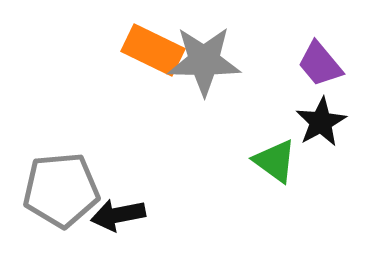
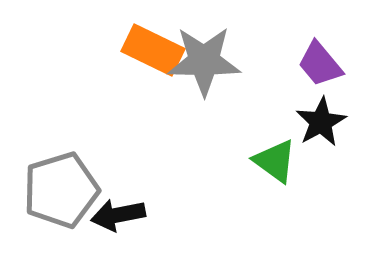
gray pentagon: rotated 12 degrees counterclockwise
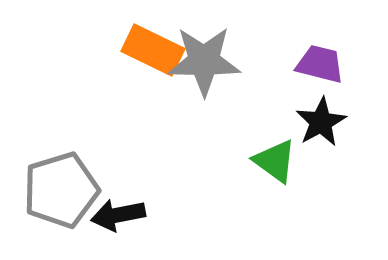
purple trapezoid: rotated 144 degrees clockwise
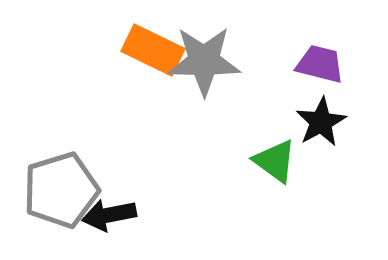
black arrow: moved 9 px left
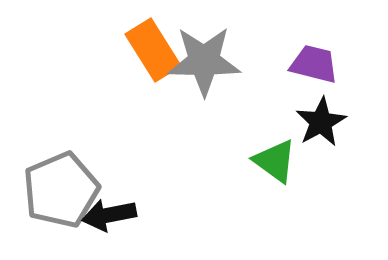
orange rectangle: rotated 32 degrees clockwise
purple trapezoid: moved 6 px left
gray pentagon: rotated 6 degrees counterclockwise
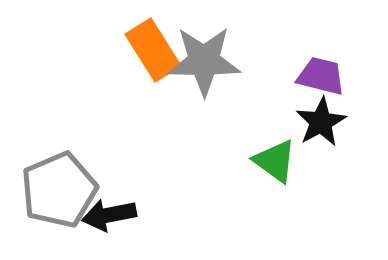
purple trapezoid: moved 7 px right, 12 px down
gray pentagon: moved 2 px left
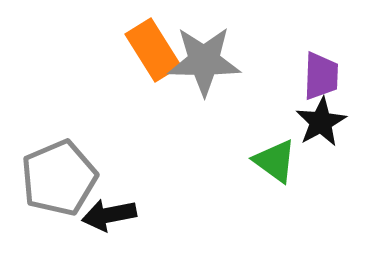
purple trapezoid: rotated 78 degrees clockwise
gray pentagon: moved 12 px up
